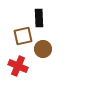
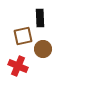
black rectangle: moved 1 px right
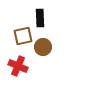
brown circle: moved 2 px up
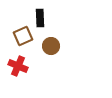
brown square: rotated 12 degrees counterclockwise
brown circle: moved 8 px right, 1 px up
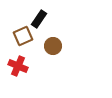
black rectangle: moved 1 px left, 1 px down; rotated 36 degrees clockwise
brown circle: moved 2 px right
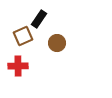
brown circle: moved 4 px right, 3 px up
red cross: rotated 24 degrees counterclockwise
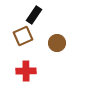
black rectangle: moved 5 px left, 4 px up
red cross: moved 8 px right, 5 px down
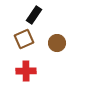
brown square: moved 1 px right, 3 px down
